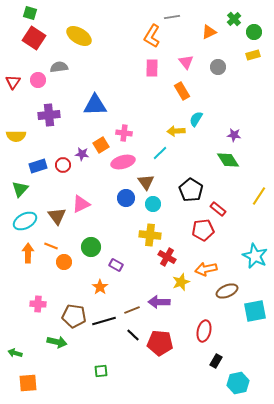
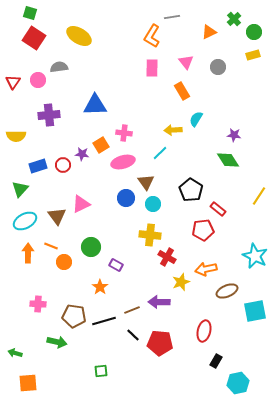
yellow arrow at (176, 131): moved 3 px left, 1 px up
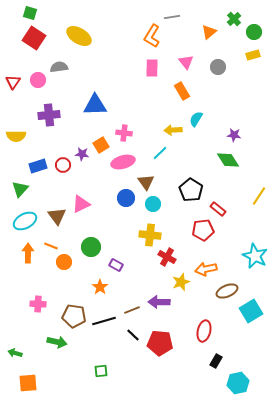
orange triangle at (209, 32): rotated 14 degrees counterclockwise
cyan square at (255, 311): moved 4 px left; rotated 20 degrees counterclockwise
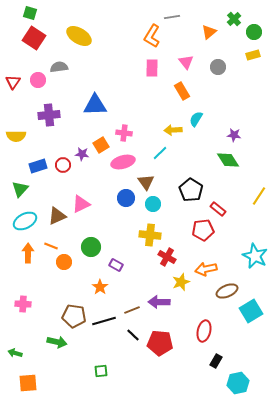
brown triangle at (57, 216): rotated 42 degrees clockwise
pink cross at (38, 304): moved 15 px left
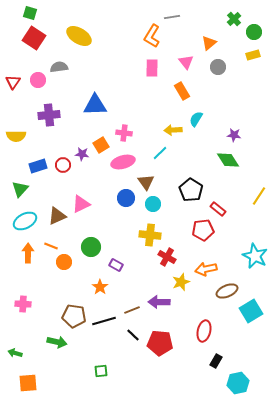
orange triangle at (209, 32): moved 11 px down
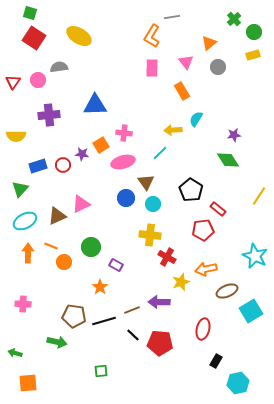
purple star at (234, 135): rotated 16 degrees counterclockwise
red ellipse at (204, 331): moved 1 px left, 2 px up
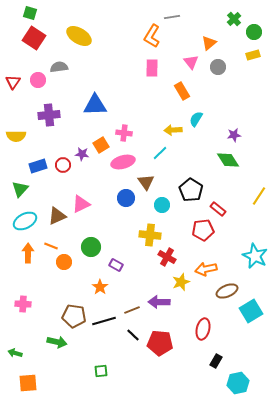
pink triangle at (186, 62): moved 5 px right
cyan circle at (153, 204): moved 9 px right, 1 px down
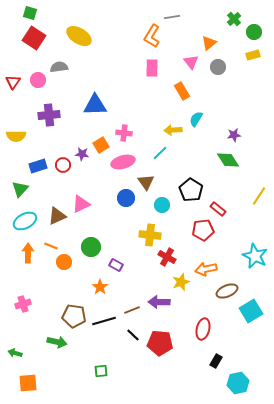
pink cross at (23, 304): rotated 21 degrees counterclockwise
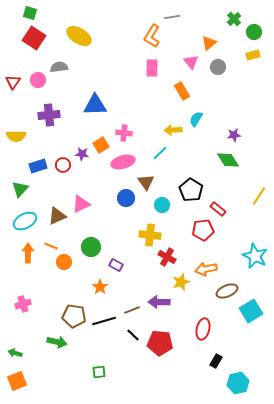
green square at (101, 371): moved 2 px left, 1 px down
orange square at (28, 383): moved 11 px left, 2 px up; rotated 18 degrees counterclockwise
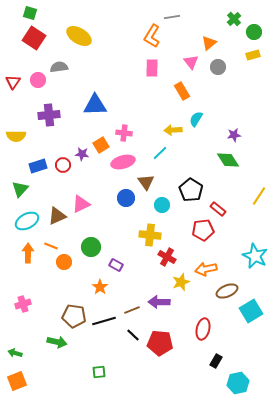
cyan ellipse at (25, 221): moved 2 px right
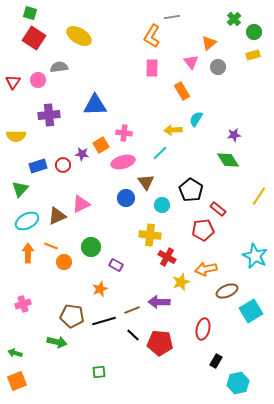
orange star at (100, 287): moved 2 px down; rotated 14 degrees clockwise
brown pentagon at (74, 316): moved 2 px left
